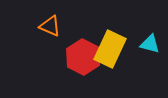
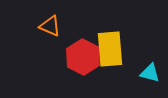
cyan triangle: moved 29 px down
yellow rectangle: rotated 30 degrees counterclockwise
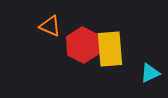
red hexagon: moved 12 px up
cyan triangle: rotated 40 degrees counterclockwise
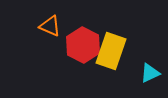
yellow rectangle: moved 1 px right, 2 px down; rotated 24 degrees clockwise
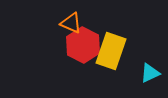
orange triangle: moved 21 px right, 3 px up
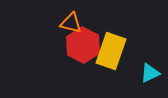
orange triangle: rotated 10 degrees counterclockwise
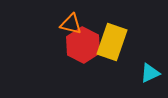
orange triangle: moved 1 px down
yellow rectangle: moved 1 px right, 9 px up
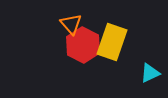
orange triangle: rotated 35 degrees clockwise
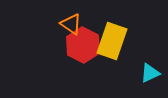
orange triangle: rotated 15 degrees counterclockwise
yellow rectangle: moved 1 px up
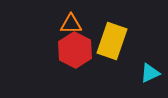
orange triangle: rotated 35 degrees counterclockwise
red hexagon: moved 8 px left, 5 px down
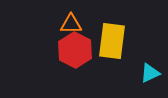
yellow rectangle: rotated 12 degrees counterclockwise
